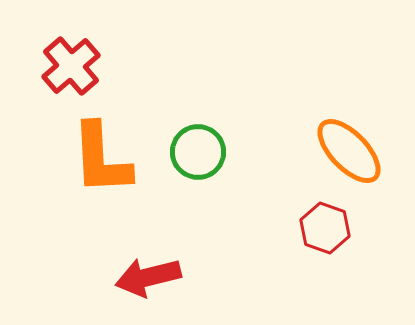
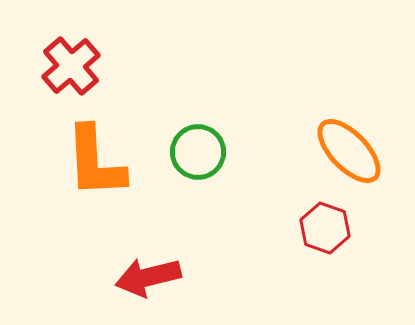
orange L-shape: moved 6 px left, 3 px down
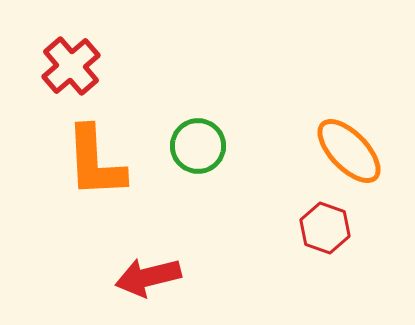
green circle: moved 6 px up
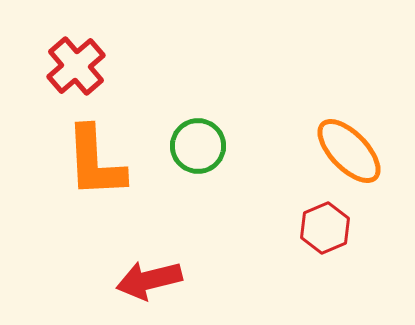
red cross: moved 5 px right
red hexagon: rotated 18 degrees clockwise
red arrow: moved 1 px right, 3 px down
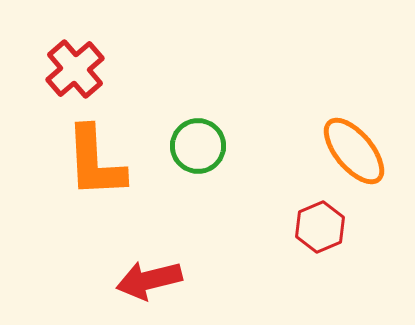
red cross: moved 1 px left, 3 px down
orange ellipse: moved 5 px right; rotated 4 degrees clockwise
red hexagon: moved 5 px left, 1 px up
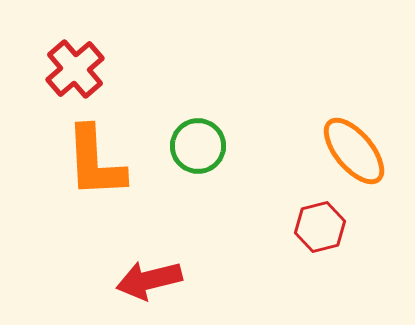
red hexagon: rotated 9 degrees clockwise
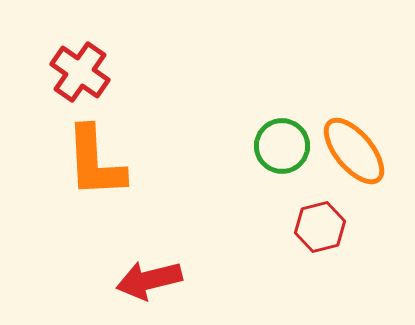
red cross: moved 5 px right, 3 px down; rotated 14 degrees counterclockwise
green circle: moved 84 px right
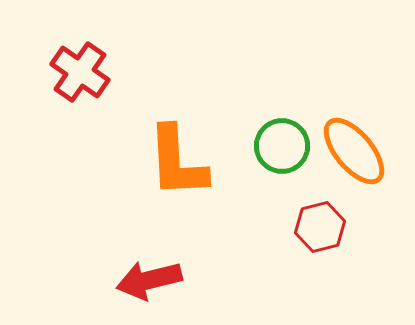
orange L-shape: moved 82 px right
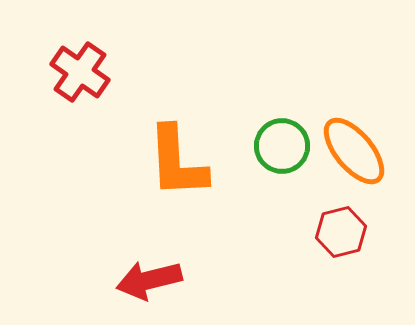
red hexagon: moved 21 px right, 5 px down
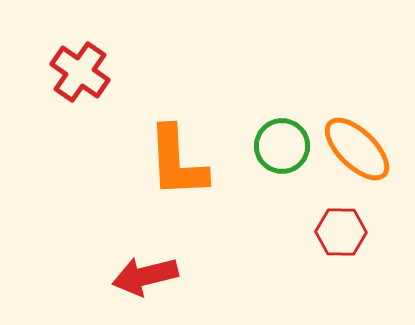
orange ellipse: moved 3 px right, 2 px up; rotated 6 degrees counterclockwise
red hexagon: rotated 15 degrees clockwise
red arrow: moved 4 px left, 4 px up
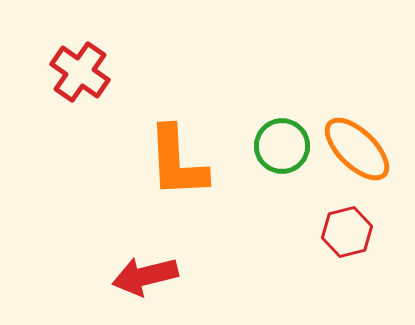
red hexagon: moved 6 px right; rotated 15 degrees counterclockwise
